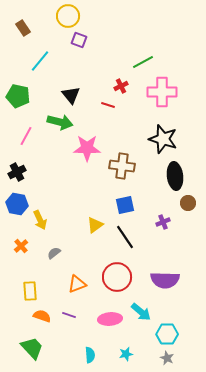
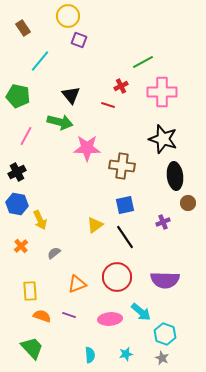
cyan hexagon: moved 2 px left; rotated 20 degrees clockwise
gray star: moved 5 px left
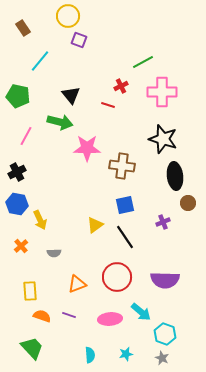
gray semicircle: rotated 144 degrees counterclockwise
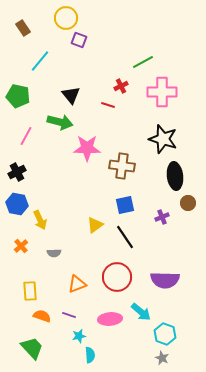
yellow circle: moved 2 px left, 2 px down
purple cross: moved 1 px left, 5 px up
cyan star: moved 47 px left, 18 px up
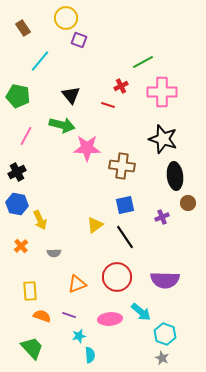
green arrow: moved 2 px right, 3 px down
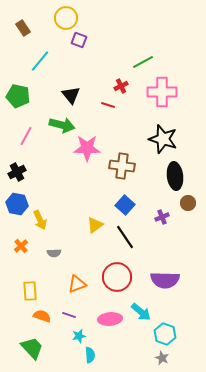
blue square: rotated 36 degrees counterclockwise
